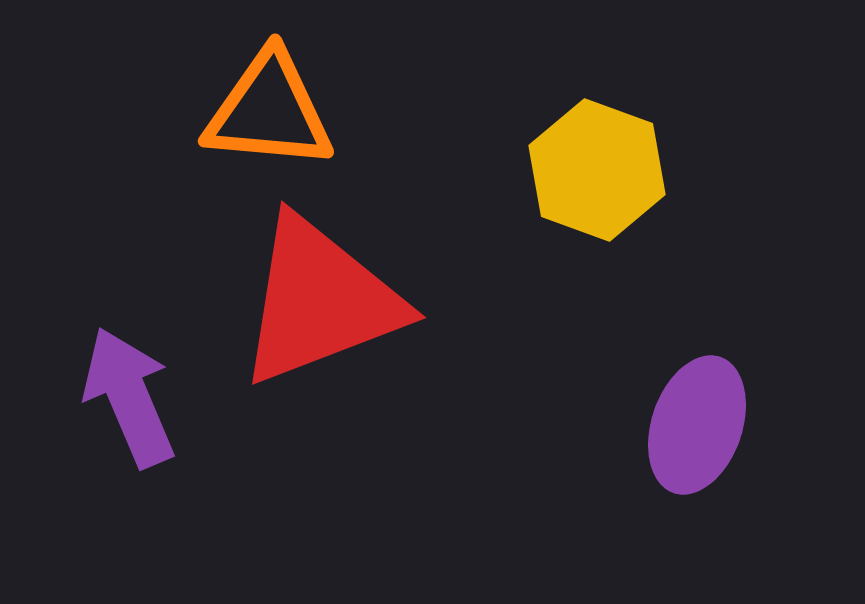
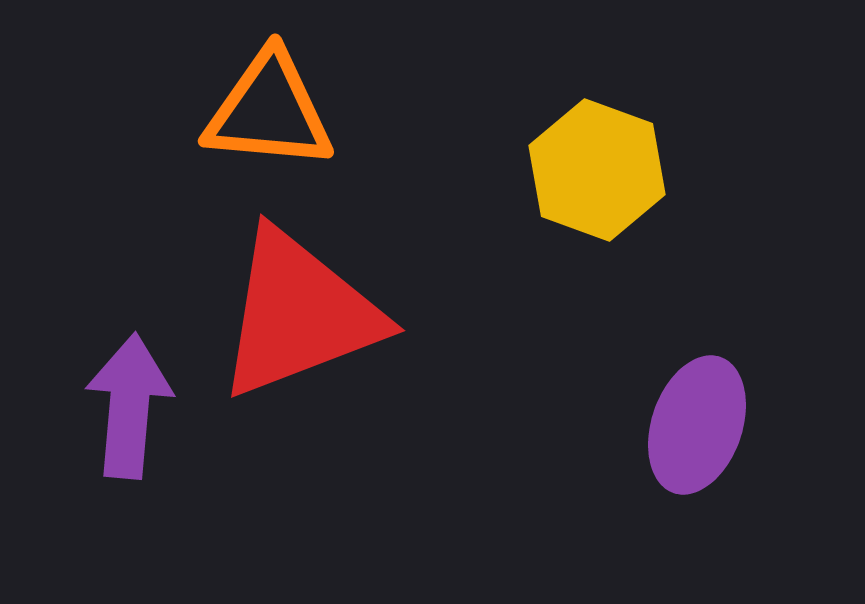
red triangle: moved 21 px left, 13 px down
purple arrow: moved 9 px down; rotated 28 degrees clockwise
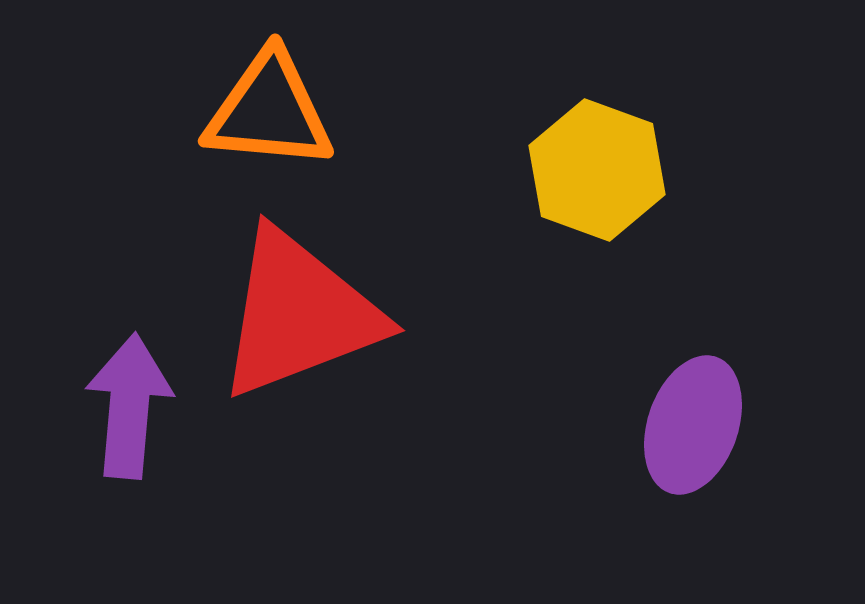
purple ellipse: moved 4 px left
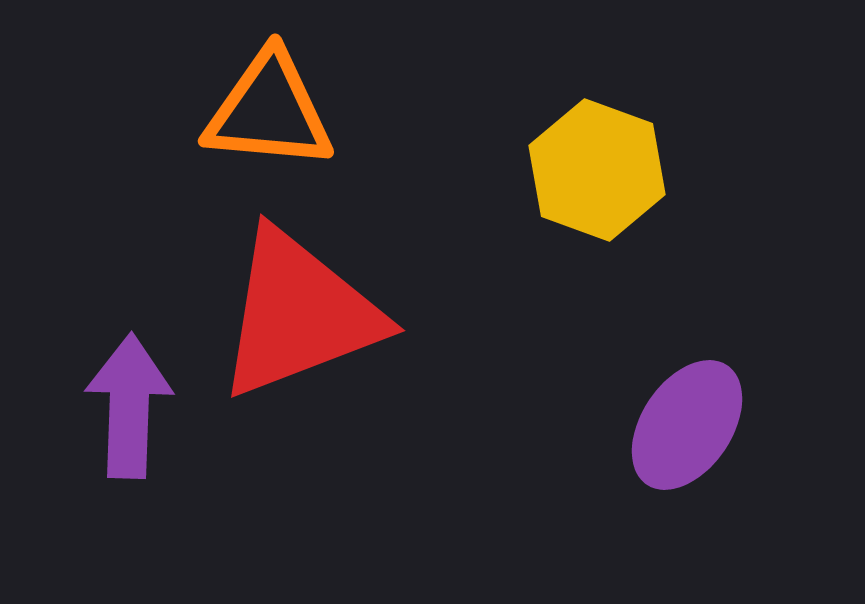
purple arrow: rotated 3 degrees counterclockwise
purple ellipse: moved 6 px left; rotated 15 degrees clockwise
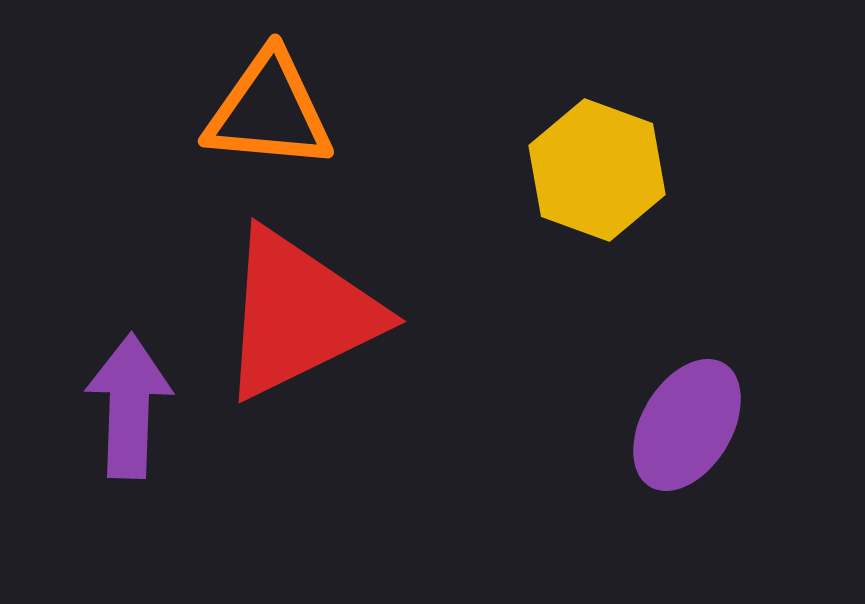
red triangle: rotated 5 degrees counterclockwise
purple ellipse: rotated 3 degrees counterclockwise
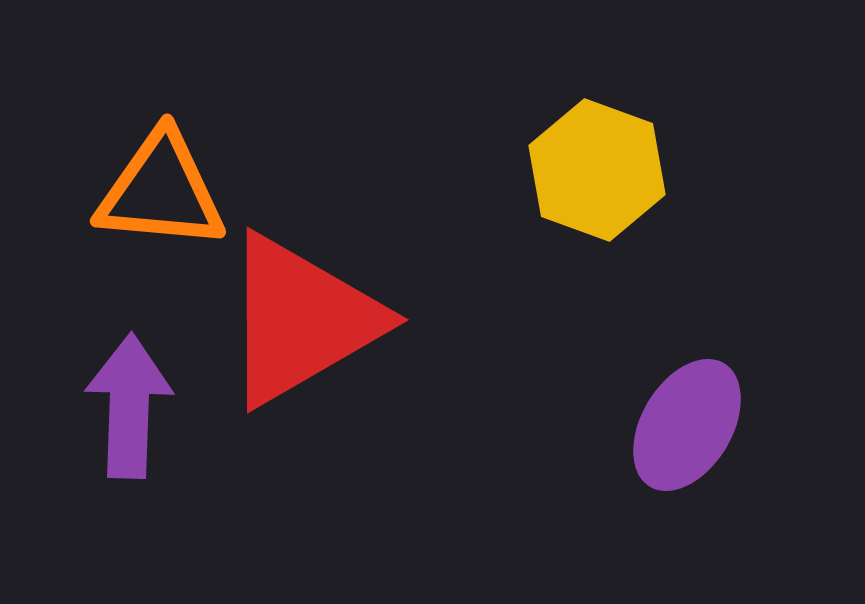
orange triangle: moved 108 px left, 80 px down
red triangle: moved 2 px right, 6 px down; rotated 4 degrees counterclockwise
